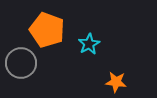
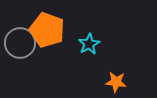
gray circle: moved 1 px left, 20 px up
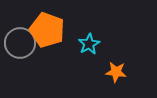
orange star: moved 10 px up
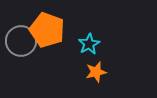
gray circle: moved 1 px right, 2 px up
orange star: moved 20 px left; rotated 20 degrees counterclockwise
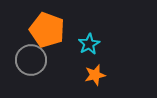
gray circle: moved 10 px right, 19 px down
orange star: moved 1 px left, 3 px down
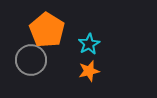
orange pentagon: rotated 12 degrees clockwise
orange star: moved 6 px left, 4 px up
